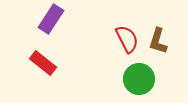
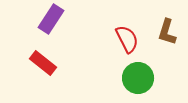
brown L-shape: moved 9 px right, 9 px up
green circle: moved 1 px left, 1 px up
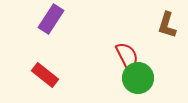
brown L-shape: moved 7 px up
red semicircle: moved 17 px down
red rectangle: moved 2 px right, 12 px down
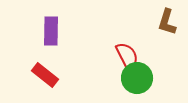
purple rectangle: moved 12 px down; rotated 32 degrees counterclockwise
brown L-shape: moved 3 px up
green circle: moved 1 px left
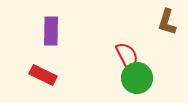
red rectangle: moved 2 px left; rotated 12 degrees counterclockwise
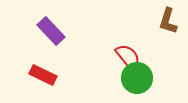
brown L-shape: moved 1 px right, 1 px up
purple rectangle: rotated 44 degrees counterclockwise
red semicircle: moved 1 px right, 1 px down; rotated 12 degrees counterclockwise
